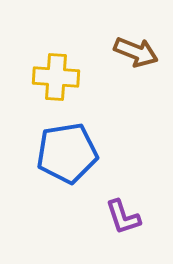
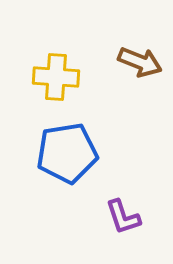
brown arrow: moved 4 px right, 10 px down
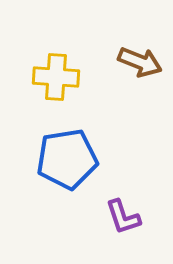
blue pentagon: moved 6 px down
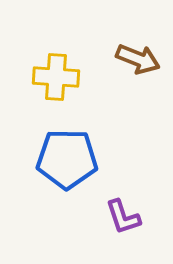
brown arrow: moved 2 px left, 3 px up
blue pentagon: rotated 10 degrees clockwise
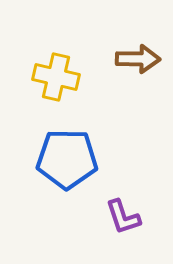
brown arrow: rotated 21 degrees counterclockwise
yellow cross: rotated 9 degrees clockwise
